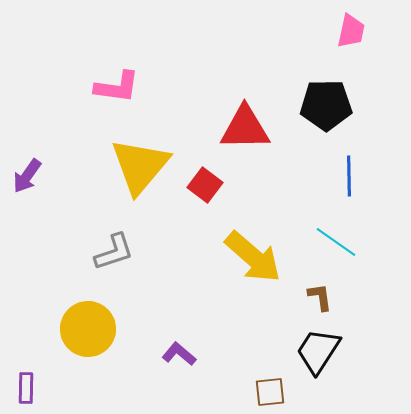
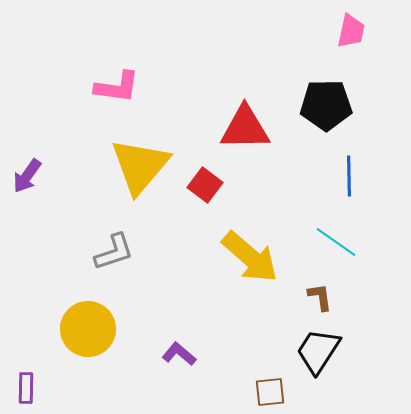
yellow arrow: moved 3 px left
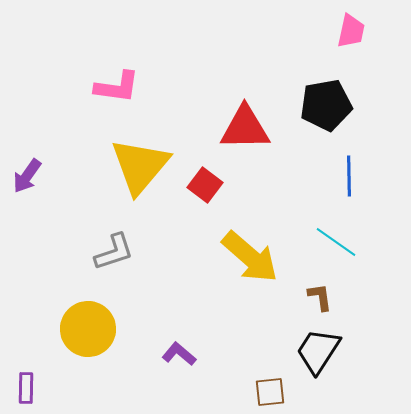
black pentagon: rotated 9 degrees counterclockwise
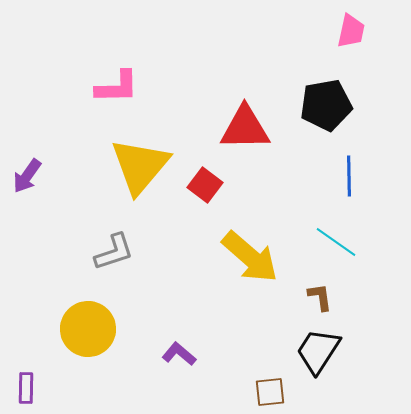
pink L-shape: rotated 9 degrees counterclockwise
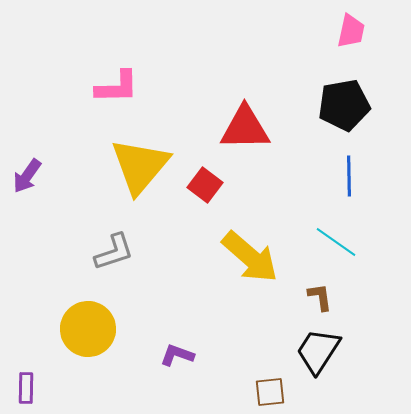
black pentagon: moved 18 px right
purple L-shape: moved 2 px left, 1 px down; rotated 20 degrees counterclockwise
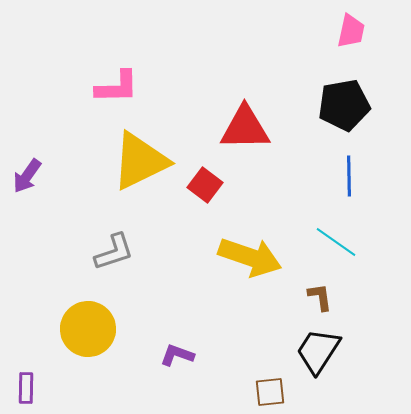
yellow triangle: moved 5 px up; rotated 24 degrees clockwise
yellow arrow: rotated 22 degrees counterclockwise
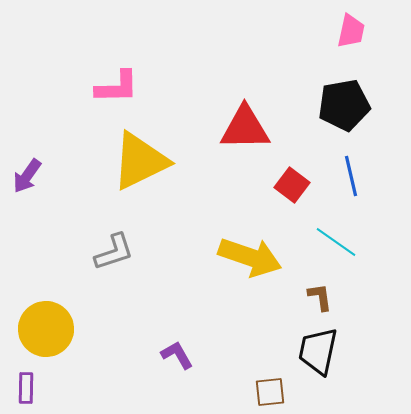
blue line: moved 2 px right; rotated 12 degrees counterclockwise
red square: moved 87 px right
yellow circle: moved 42 px left
black trapezoid: rotated 21 degrees counterclockwise
purple L-shape: rotated 40 degrees clockwise
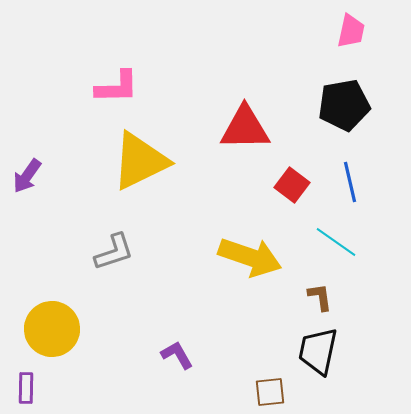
blue line: moved 1 px left, 6 px down
yellow circle: moved 6 px right
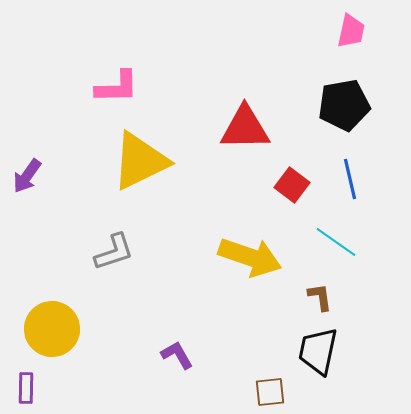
blue line: moved 3 px up
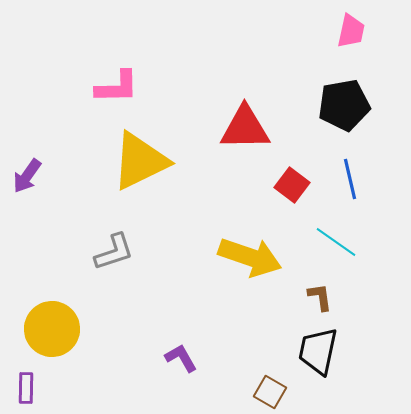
purple L-shape: moved 4 px right, 3 px down
brown square: rotated 36 degrees clockwise
